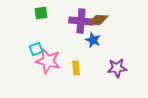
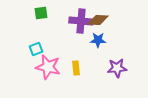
blue star: moved 5 px right; rotated 21 degrees counterclockwise
pink star: moved 6 px down
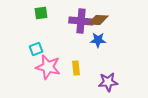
purple star: moved 9 px left, 14 px down
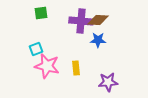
pink star: moved 1 px left, 1 px up
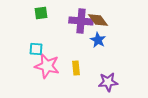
brown diamond: rotated 50 degrees clockwise
blue star: rotated 28 degrees clockwise
cyan square: rotated 24 degrees clockwise
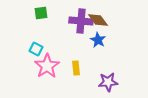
cyan square: rotated 24 degrees clockwise
pink star: rotated 25 degrees clockwise
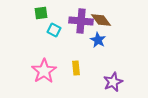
brown diamond: moved 3 px right
cyan square: moved 18 px right, 19 px up
pink star: moved 3 px left, 5 px down
purple star: moved 5 px right; rotated 18 degrees counterclockwise
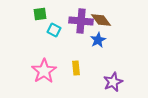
green square: moved 1 px left, 1 px down
blue star: rotated 14 degrees clockwise
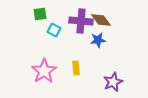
blue star: rotated 21 degrees clockwise
